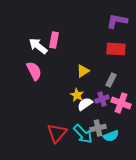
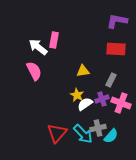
white arrow: moved 1 px down
yellow triangle: rotated 24 degrees clockwise
cyan semicircle: rotated 28 degrees counterclockwise
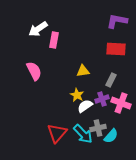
white arrow: moved 18 px up; rotated 72 degrees counterclockwise
white semicircle: moved 2 px down
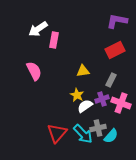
red rectangle: moved 1 px left, 1 px down; rotated 30 degrees counterclockwise
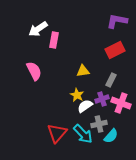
gray cross: moved 1 px right, 4 px up
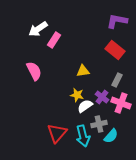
pink rectangle: rotated 21 degrees clockwise
red rectangle: rotated 66 degrees clockwise
gray rectangle: moved 6 px right
yellow star: rotated 16 degrees counterclockwise
purple cross: moved 2 px up; rotated 32 degrees counterclockwise
cyan arrow: moved 2 px down; rotated 30 degrees clockwise
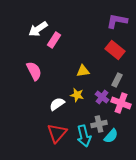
white semicircle: moved 28 px left, 2 px up
cyan arrow: moved 1 px right
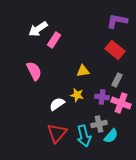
purple cross: rotated 32 degrees counterclockwise
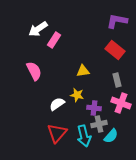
gray rectangle: rotated 40 degrees counterclockwise
purple cross: moved 8 px left, 11 px down
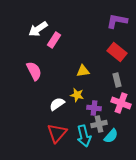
red rectangle: moved 2 px right, 2 px down
